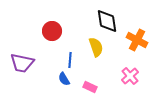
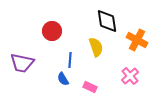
blue semicircle: moved 1 px left
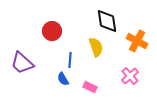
orange cross: moved 1 px down
purple trapezoid: rotated 30 degrees clockwise
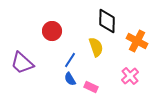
black diamond: rotated 10 degrees clockwise
blue line: rotated 28 degrees clockwise
blue semicircle: moved 7 px right
pink rectangle: moved 1 px right
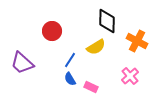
yellow semicircle: rotated 78 degrees clockwise
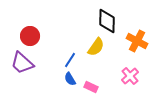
red circle: moved 22 px left, 5 px down
yellow semicircle: rotated 24 degrees counterclockwise
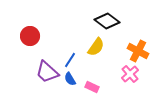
black diamond: rotated 55 degrees counterclockwise
orange cross: moved 1 px right, 10 px down
purple trapezoid: moved 25 px right, 9 px down
pink cross: moved 2 px up
pink rectangle: moved 1 px right
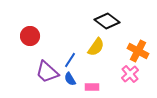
pink rectangle: rotated 24 degrees counterclockwise
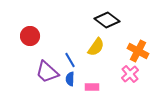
black diamond: moved 1 px up
blue line: rotated 63 degrees counterclockwise
blue semicircle: rotated 32 degrees clockwise
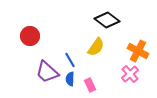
pink rectangle: moved 2 px left, 2 px up; rotated 64 degrees clockwise
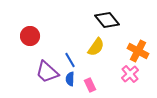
black diamond: rotated 15 degrees clockwise
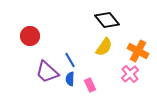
yellow semicircle: moved 8 px right
